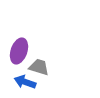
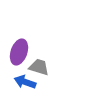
purple ellipse: moved 1 px down
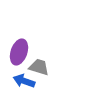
blue arrow: moved 1 px left, 1 px up
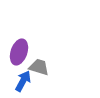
blue arrow: moved 1 px left; rotated 100 degrees clockwise
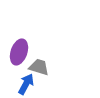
blue arrow: moved 3 px right, 3 px down
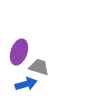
blue arrow: rotated 45 degrees clockwise
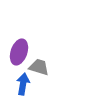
blue arrow: moved 3 px left; rotated 65 degrees counterclockwise
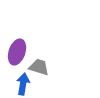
purple ellipse: moved 2 px left
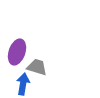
gray trapezoid: moved 2 px left
